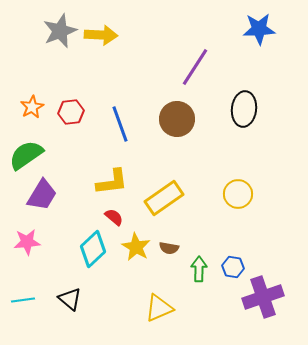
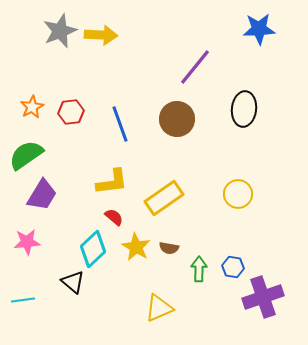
purple line: rotated 6 degrees clockwise
black triangle: moved 3 px right, 17 px up
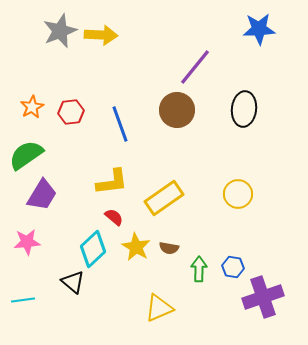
brown circle: moved 9 px up
